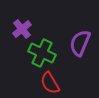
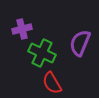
purple cross: rotated 24 degrees clockwise
red semicircle: moved 2 px right
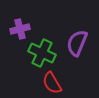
purple cross: moved 2 px left
purple semicircle: moved 3 px left
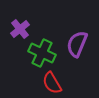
purple cross: rotated 24 degrees counterclockwise
purple semicircle: moved 1 px down
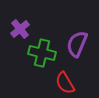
green cross: rotated 12 degrees counterclockwise
red semicircle: moved 13 px right
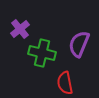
purple semicircle: moved 2 px right
red semicircle: rotated 20 degrees clockwise
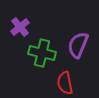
purple cross: moved 2 px up
purple semicircle: moved 1 px left, 1 px down
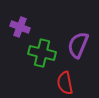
purple cross: rotated 30 degrees counterclockwise
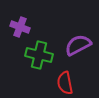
purple semicircle: rotated 40 degrees clockwise
green cross: moved 3 px left, 2 px down
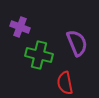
purple semicircle: moved 1 px left, 2 px up; rotated 96 degrees clockwise
